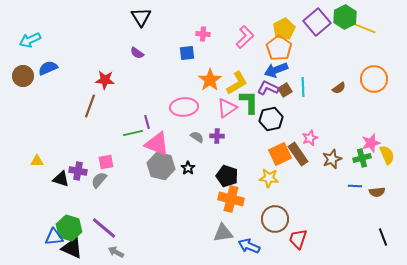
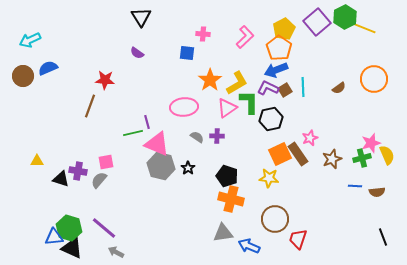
blue square at (187, 53): rotated 14 degrees clockwise
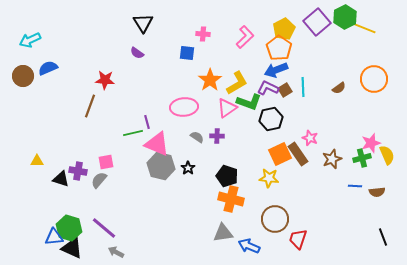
black triangle at (141, 17): moved 2 px right, 6 px down
green L-shape at (249, 102): rotated 110 degrees clockwise
pink star at (310, 138): rotated 28 degrees counterclockwise
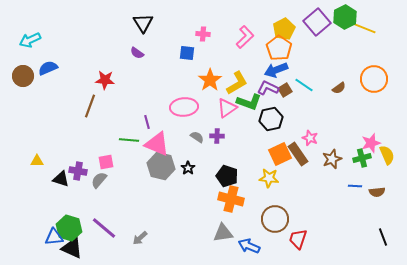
cyan line at (303, 87): moved 1 px right, 2 px up; rotated 54 degrees counterclockwise
green line at (133, 133): moved 4 px left, 7 px down; rotated 18 degrees clockwise
gray arrow at (116, 252): moved 24 px right, 14 px up; rotated 70 degrees counterclockwise
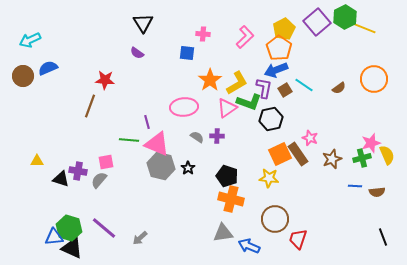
purple L-shape at (268, 88): moved 4 px left; rotated 75 degrees clockwise
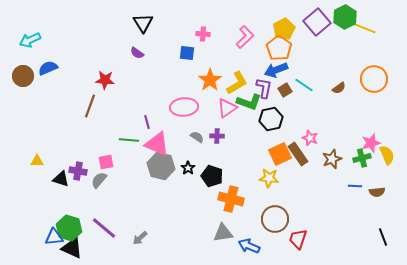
black pentagon at (227, 176): moved 15 px left
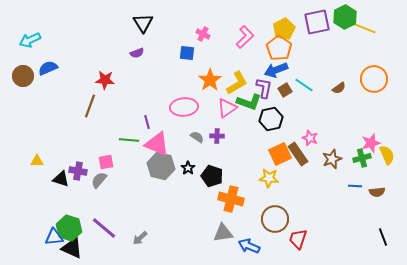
purple square at (317, 22): rotated 28 degrees clockwise
pink cross at (203, 34): rotated 24 degrees clockwise
purple semicircle at (137, 53): rotated 56 degrees counterclockwise
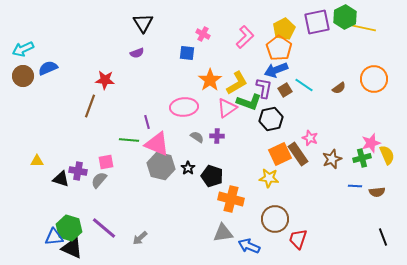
yellow line at (364, 28): rotated 10 degrees counterclockwise
cyan arrow at (30, 40): moved 7 px left, 9 px down
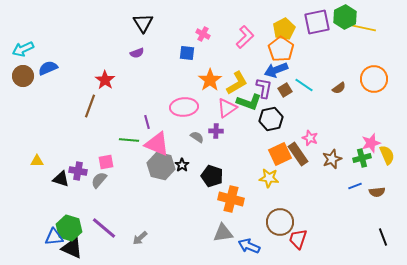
orange pentagon at (279, 48): moved 2 px right, 1 px down
red star at (105, 80): rotated 30 degrees clockwise
purple cross at (217, 136): moved 1 px left, 5 px up
black star at (188, 168): moved 6 px left, 3 px up
blue line at (355, 186): rotated 24 degrees counterclockwise
brown circle at (275, 219): moved 5 px right, 3 px down
